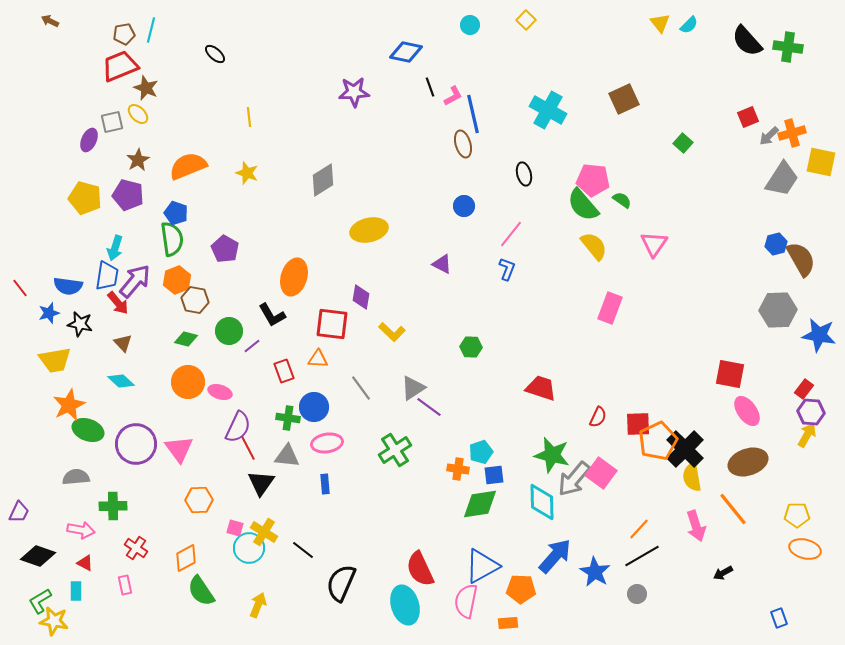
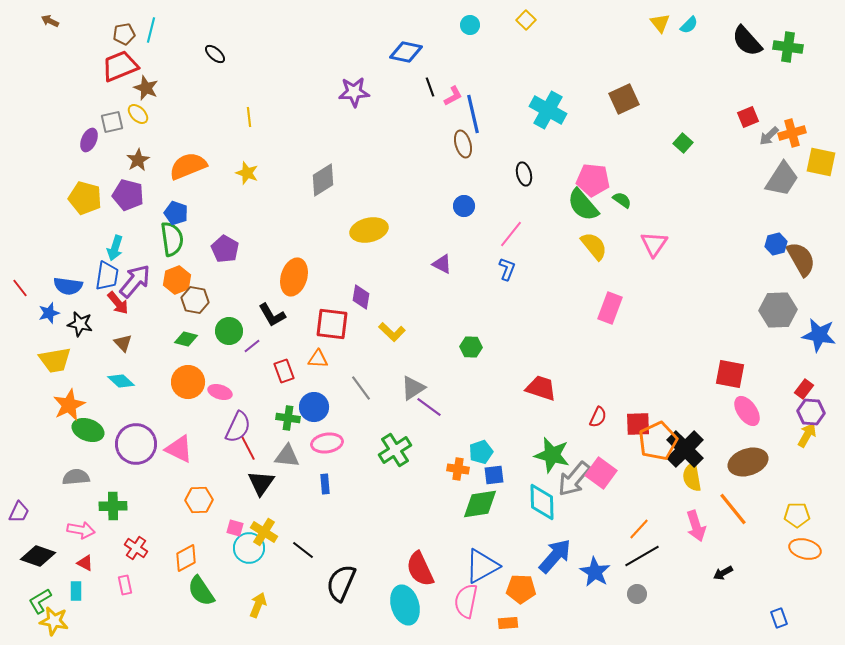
pink triangle at (179, 449): rotated 28 degrees counterclockwise
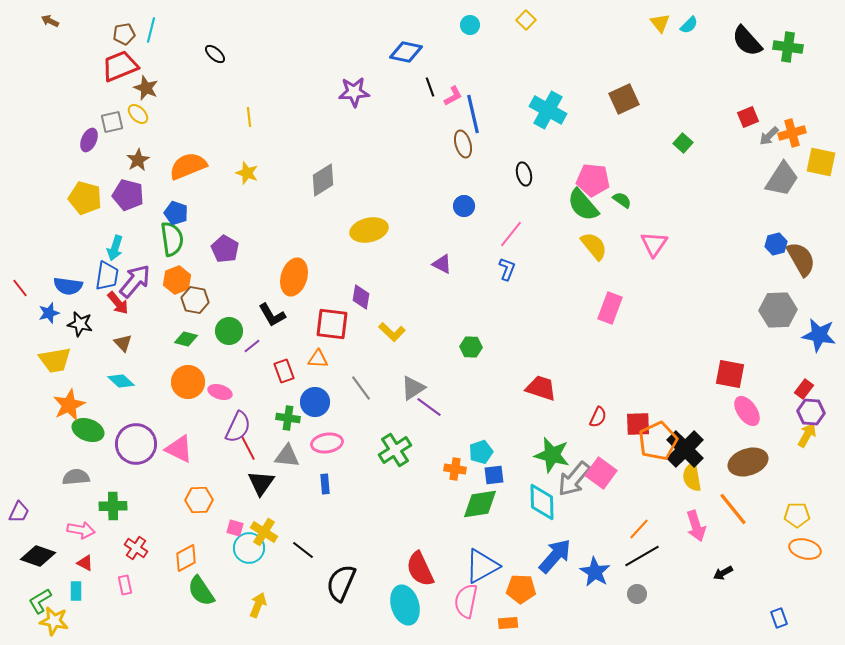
blue circle at (314, 407): moved 1 px right, 5 px up
orange cross at (458, 469): moved 3 px left
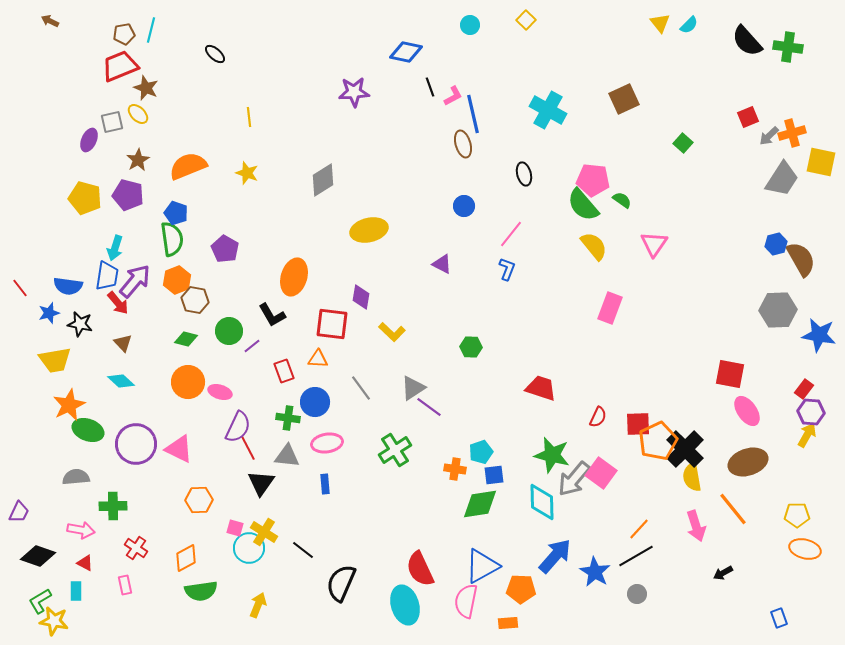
black line at (642, 556): moved 6 px left
green semicircle at (201, 591): rotated 64 degrees counterclockwise
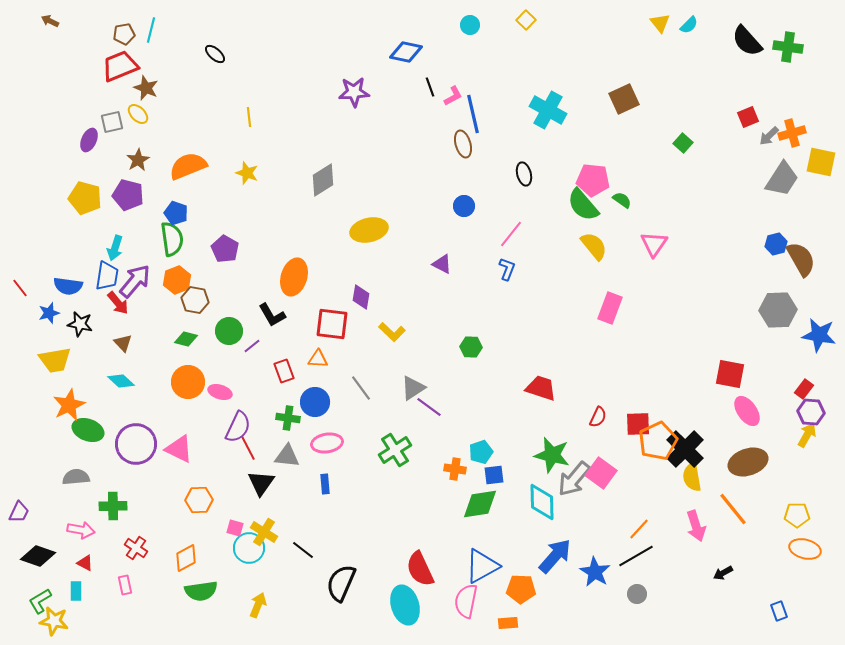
blue rectangle at (779, 618): moved 7 px up
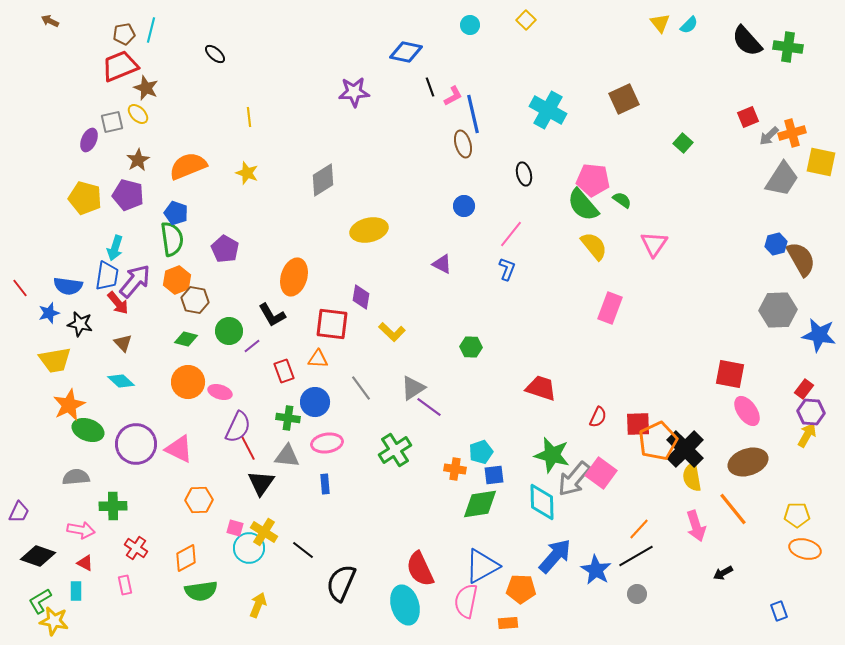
blue star at (595, 572): moved 1 px right, 2 px up
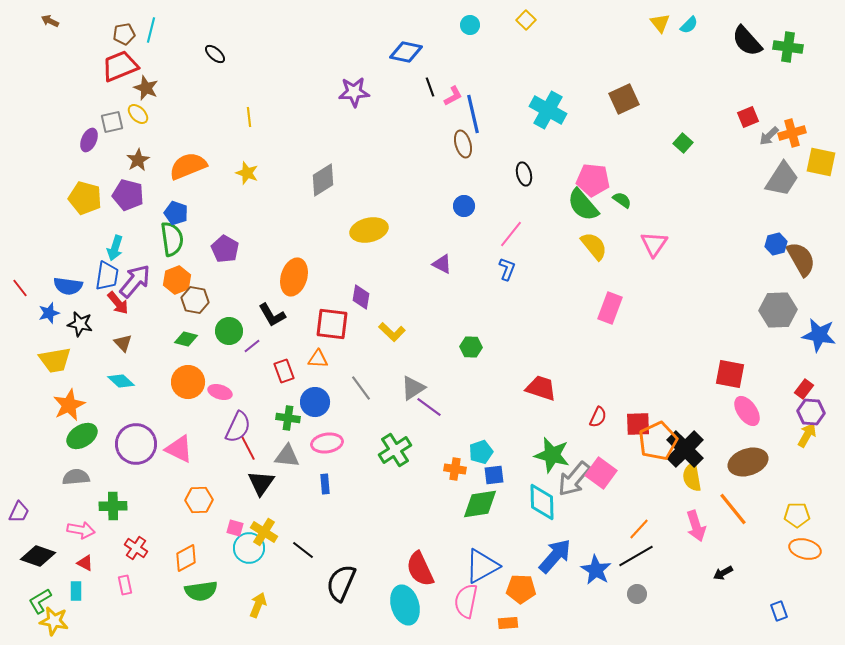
green ellipse at (88, 430): moved 6 px left, 6 px down; rotated 52 degrees counterclockwise
